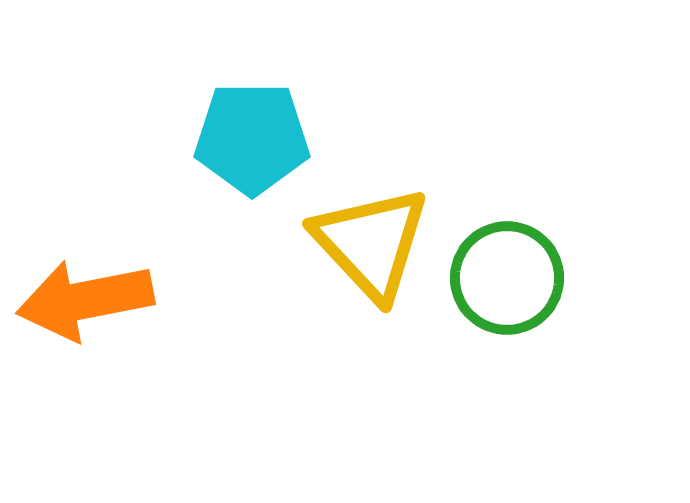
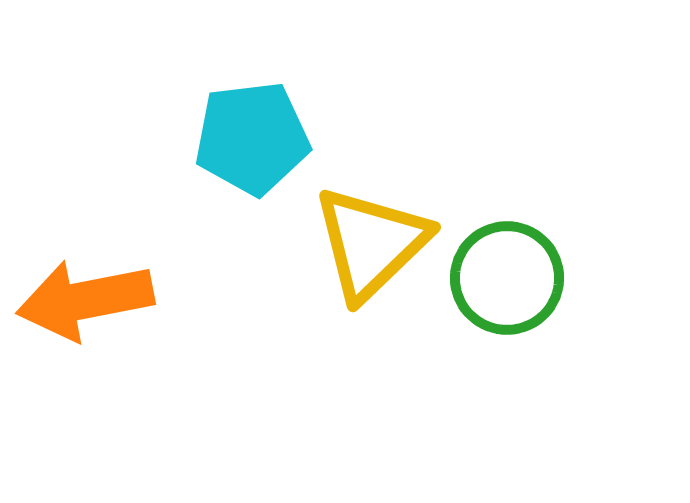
cyan pentagon: rotated 7 degrees counterclockwise
yellow triangle: rotated 29 degrees clockwise
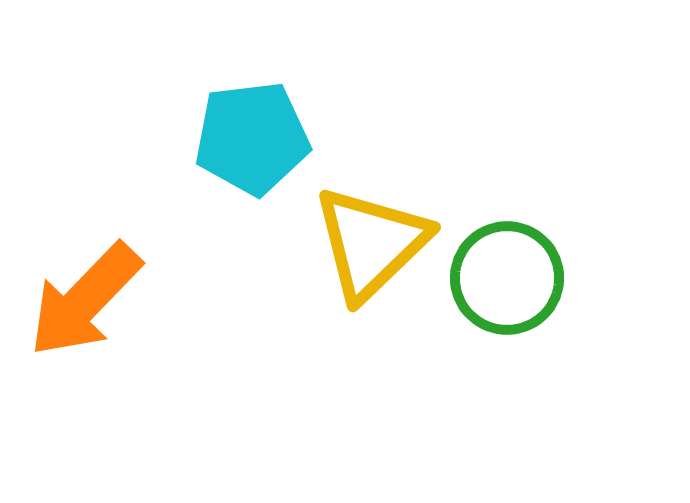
orange arrow: rotated 35 degrees counterclockwise
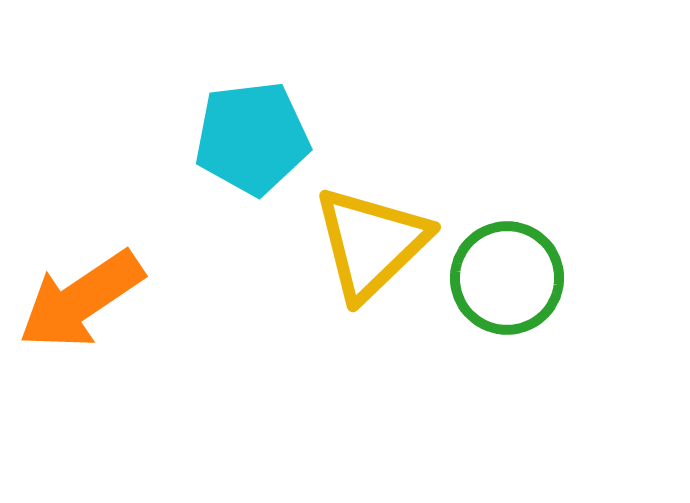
orange arrow: moved 4 px left; rotated 12 degrees clockwise
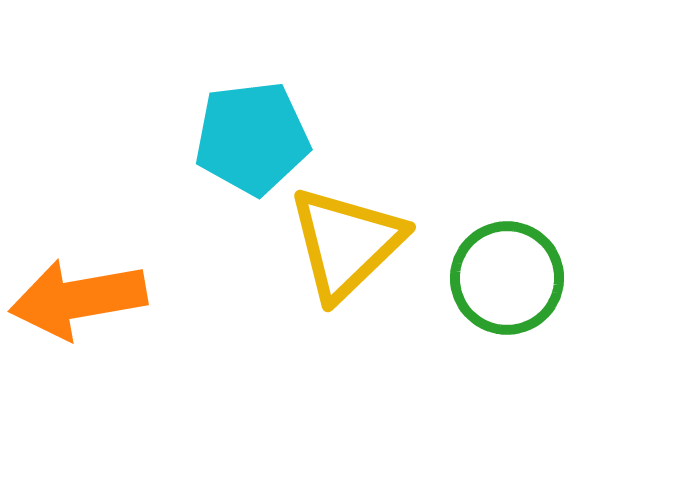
yellow triangle: moved 25 px left
orange arrow: moved 3 px left, 1 px up; rotated 24 degrees clockwise
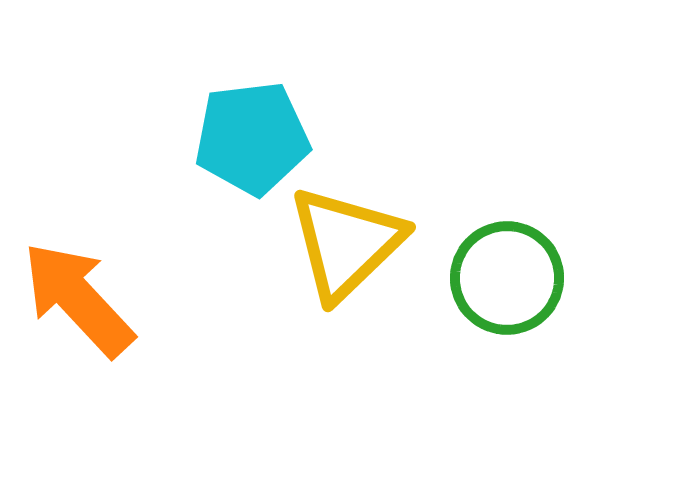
orange arrow: rotated 57 degrees clockwise
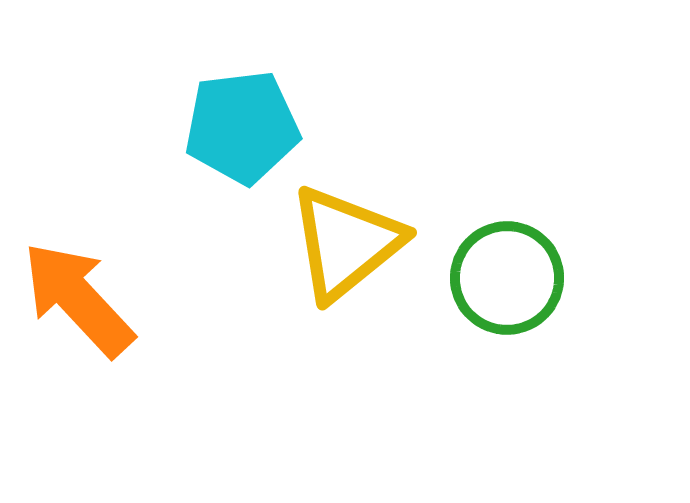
cyan pentagon: moved 10 px left, 11 px up
yellow triangle: rotated 5 degrees clockwise
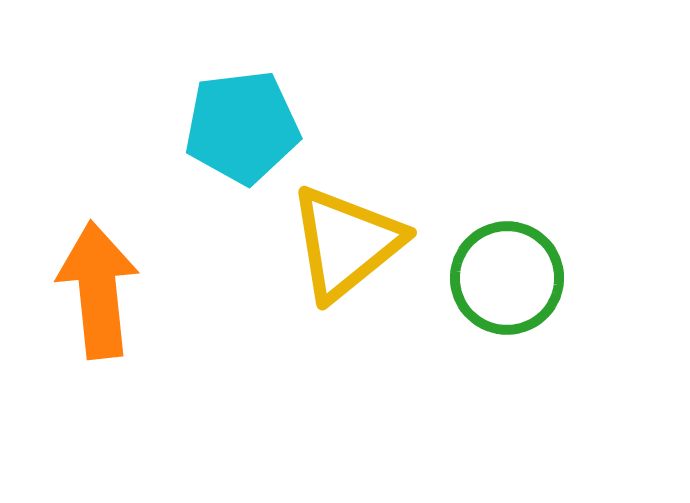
orange arrow: moved 20 px right, 9 px up; rotated 37 degrees clockwise
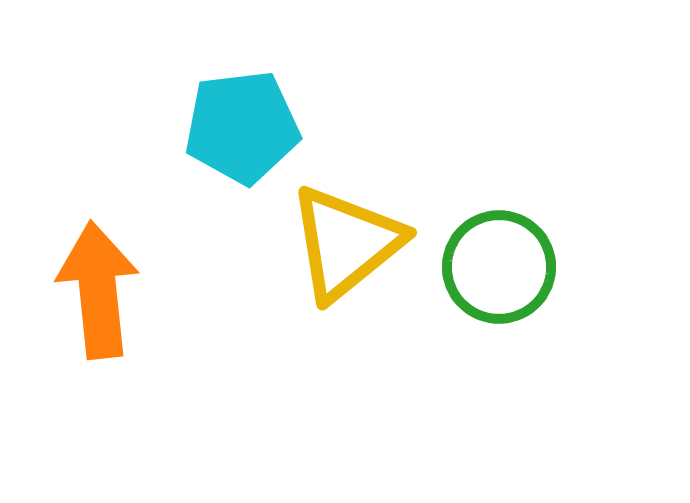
green circle: moved 8 px left, 11 px up
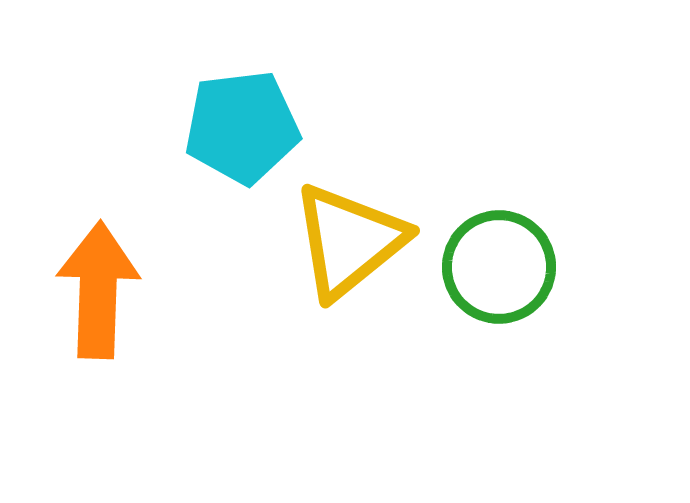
yellow triangle: moved 3 px right, 2 px up
orange arrow: rotated 8 degrees clockwise
